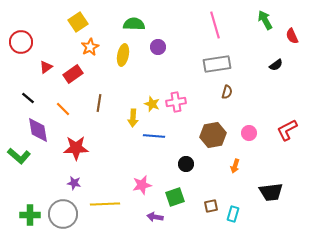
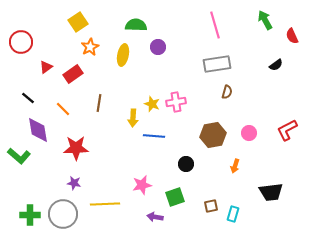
green semicircle: moved 2 px right, 1 px down
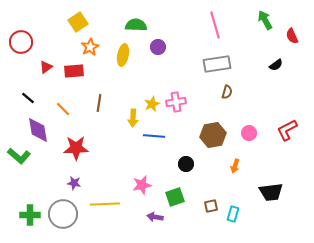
red rectangle: moved 1 px right, 3 px up; rotated 30 degrees clockwise
yellow star: rotated 28 degrees clockwise
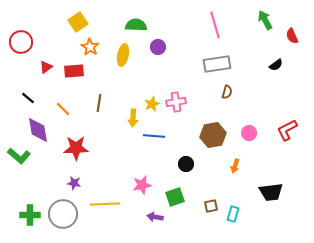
orange star: rotated 12 degrees counterclockwise
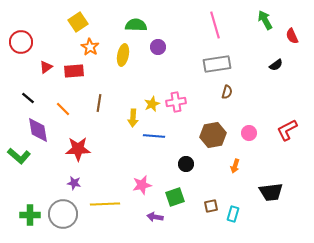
red star: moved 2 px right, 1 px down
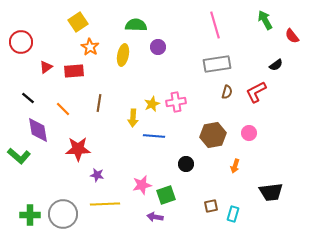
red semicircle: rotated 14 degrees counterclockwise
red L-shape: moved 31 px left, 38 px up
purple star: moved 23 px right, 8 px up
green square: moved 9 px left, 2 px up
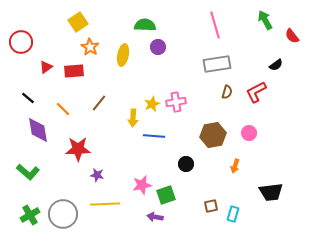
green semicircle: moved 9 px right
brown line: rotated 30 degrees clockwise
green L-shape: moved 9 px right, 16 px down
green cross: rotated 30 degrees counterclockwise
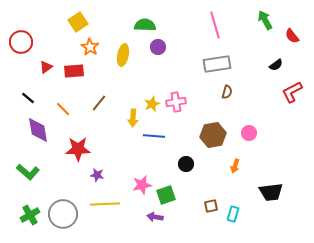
red L-shape: moved 36 px right
